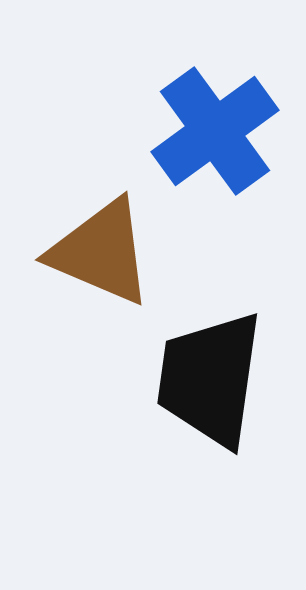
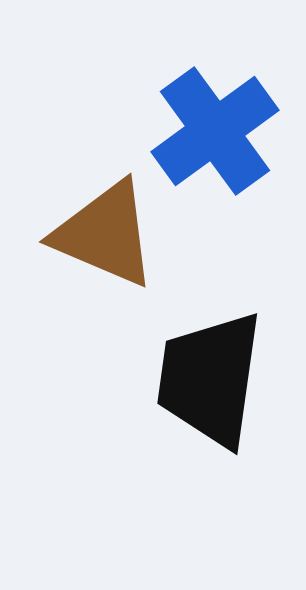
brown triangle: moved 4 px right, 18 px up
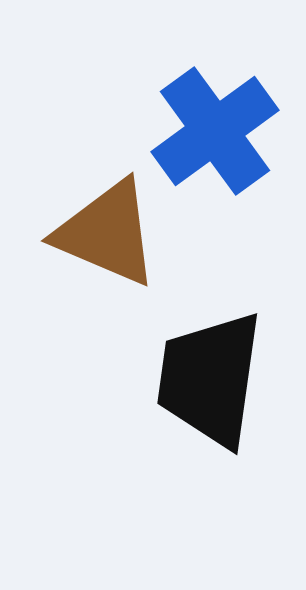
brown triangle: moved 2 px right, 1 px up
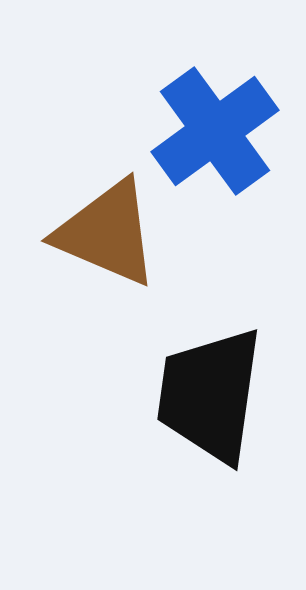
black trapezoid: moved 16 px down
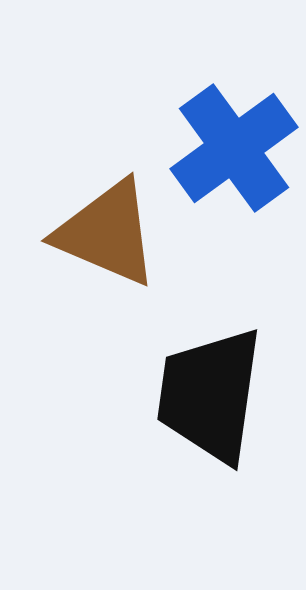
blue cross: moved 19 px right, 17 px down
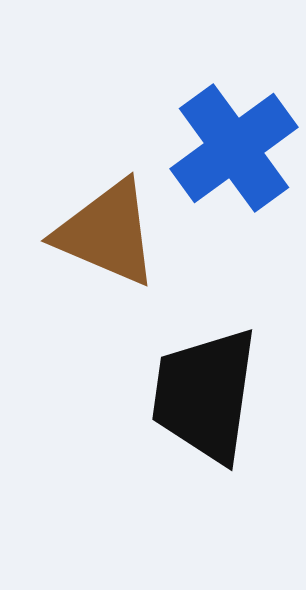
black trapezoid: moved 5 px left
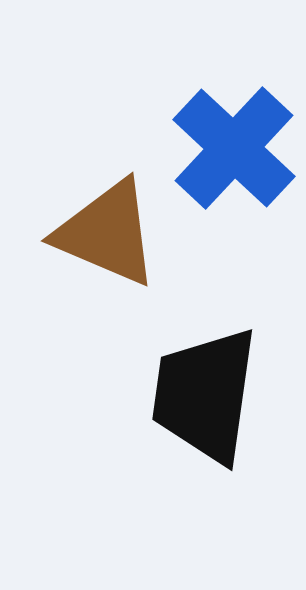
blue cross: rotated 11 degrees counterclockwise
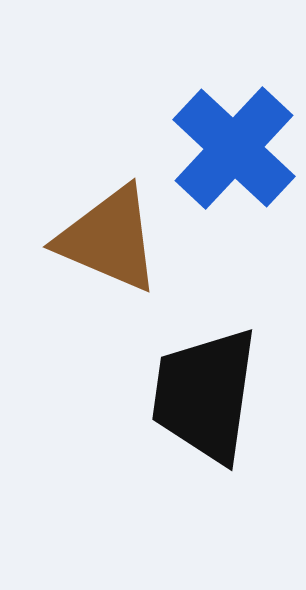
brown triangle: moved 2 px right, 6 px down
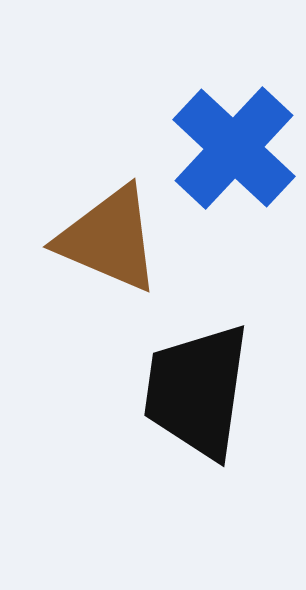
black trapezoid: moved 8 px left, 4 px up
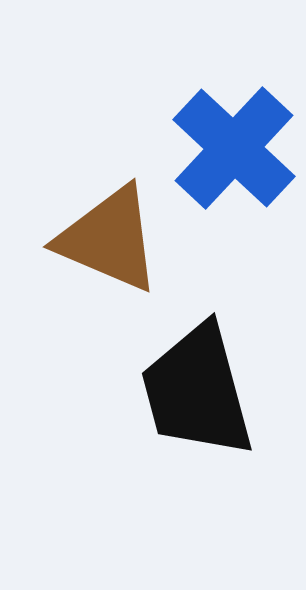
black trapezoid: rotated 23 degrees counterclockwise
